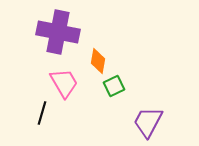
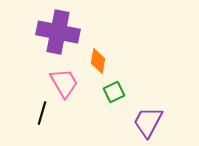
green square: moved 6 px down
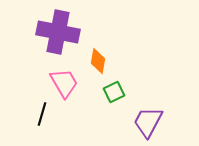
black line: moved 1 px down
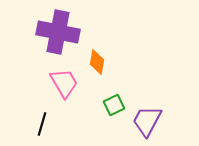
orange diamond: moved 1 px left, 1 px down
green square: moved 13 px down
black line: moved 10 px down
purple trapezoid: moved 1 px left, 1 px up
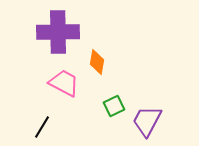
purple cross: rotated 12 degrees counterclockwise
pink trapezoid: rotated 32 degrees counterclockwise
green square: moved 1 px down
black line: moved 3 px down; rotated 15 degrees clockwise
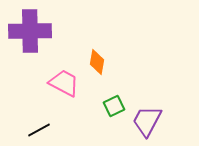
purple cross: moved 28 px left, 1 px up
black line: moved 3 px left, 3 px down; rotated 30 degrees clockwise
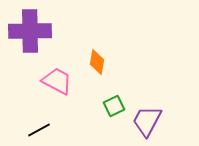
pink trapezoid: moved 7 px left, 2 px up
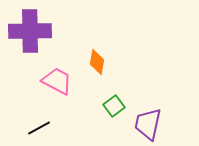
green square: rotated 10 degrees counterclockwise
purple trapezoid: moved 1 px right, 3 px down; rotated 16 degrees counterclockwise
black line: moved 2 px up
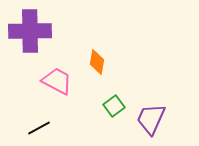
purple trapezoid: moved 3 px right, 5 px up; rotated 12 degrees clockwise
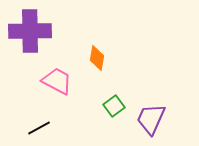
orange diamond: moved 4 px up
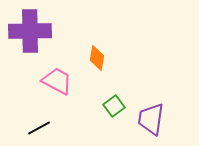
purple trapezoid: rotated 16 degrees counterclockwise
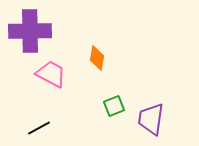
pink trapezoid: moved 6 px left, 7 px up
green square: rotated 15 degrees clockwise
